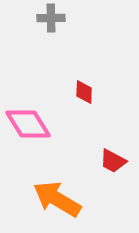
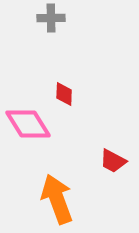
red diamond: moved 20 px left, 2 px down
orange arrow: rotated 39 degrees clockwise
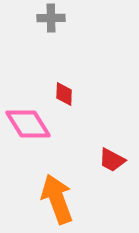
red trapezoid: moved 1 px left, 1 px up
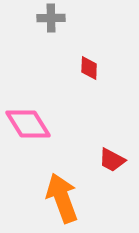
red diamond: moved 25 px right, 26 px up
orange arrow: moved 5 px right, 1 px up
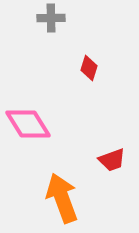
red diamond: rotated 15 degrees clockwise
red trapezoid: rotated 48 degrees counterclockwise
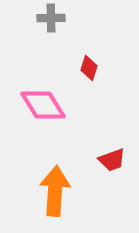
pink diamond: moved 15 px right, 19 px up
orange arrow: moved 7 px left, 7 px up; rotated 24 degrees clockwise
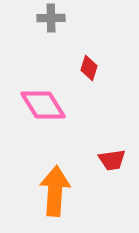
red trapezoid: rotated 12 degrees clockwise
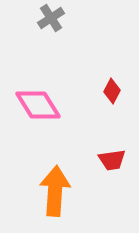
gray cross: rotated 32 degrees counterclockwise
red diamond: moved 23 px right, 23 px down; rotated 10 degrees clockwise
pink diamond: moved 5 px left
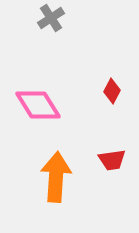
orange arrow: moved 1 px right, 14 px up
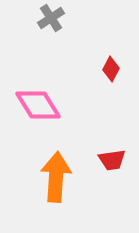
red diamond: moved 1 px left, 22 px up
